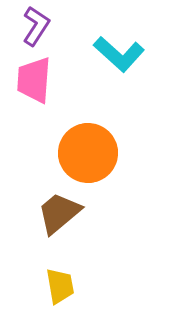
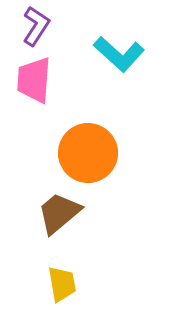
yellow trapezoid: moved 2 px right, 2 px up
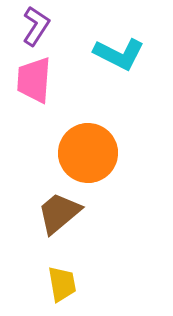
cyan L-shape: rotated 15 degrees counterclockwise
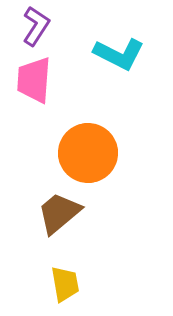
yellow trapezoid: moved 3 px right
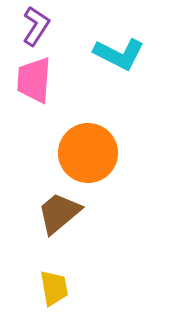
yellow trapezoid: moved 11 px left, 4 px down
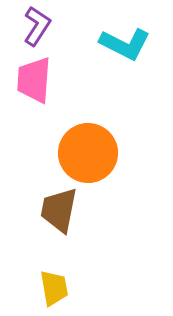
purple L-shape: moved 1 px right
cyan L-shape: moved 6 px right, 10 px up
brown trapezoid: moved 3 px up; rotated 39 degrees counterclockwise
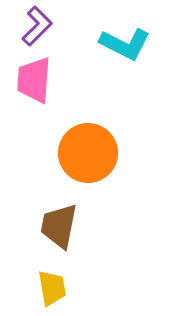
purple L-shape: rotated 12 degrees clockwise
brown trapezoid: moved 16 px down
yellow trapezoid: moved 2 px left
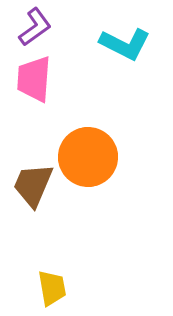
purple L-shape: moved 2 px left, 1 px down; rotated 9 degrees clockwise
pink trapezoid: moved 1 px up
orange circle: moved 4 px down
brown trapezoid: moved 26 px left, 41 px up; rotated 12 degrees clockwise
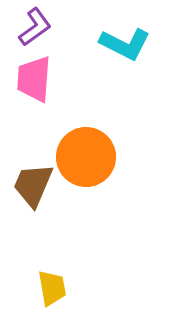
orange circle: moved 2 px left
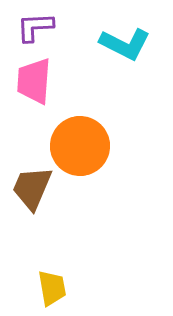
purple L-shape: rotated 147 degrees counterclockwise
pink trapezoid: moved 2 px down
orange circle: moved 6 px left, 11 px up
brown trapezoid: moved 1 px left, 3 px down
